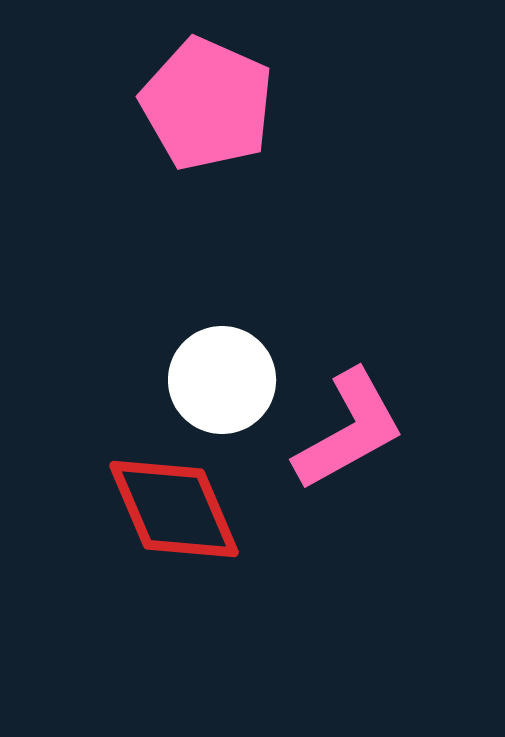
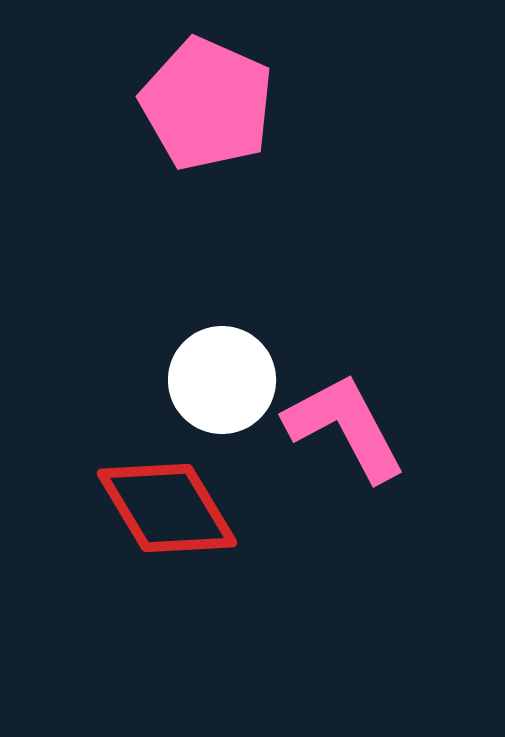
pink L-shape: moved 4 px left, 3 px up; rotated 89 degrees counterclockwise
red diamond: moved 7 px left, 1 px up; rotated 8 degrees counterclockwise
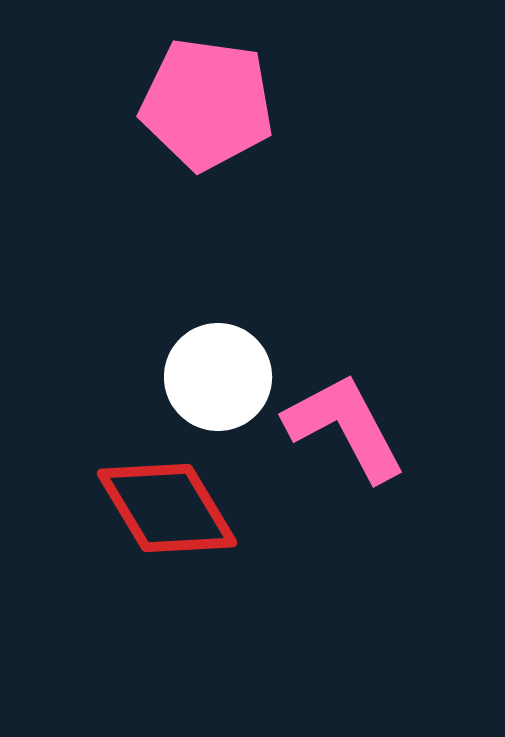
pink pentagon: rotated 16 degrees counterclockwise
white circle: moved 4 px left, 3 px up
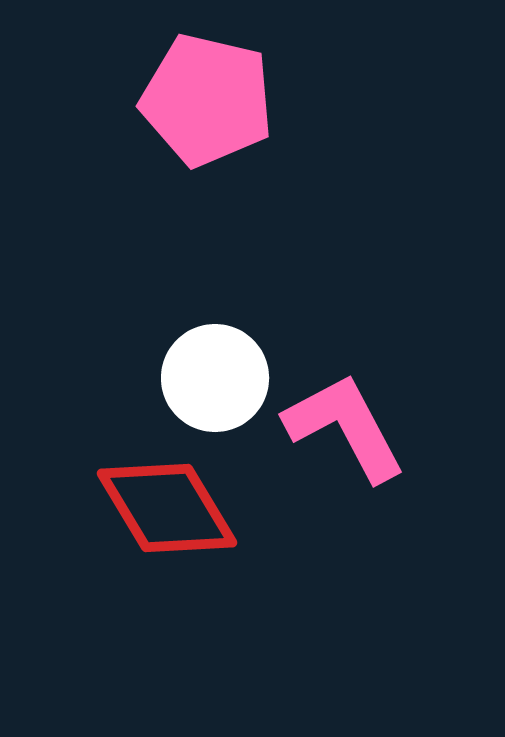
pink pentagon: moved 4 px up; rotated 5 degrees clockwise
white circle: moved 3 px left, 1 px down
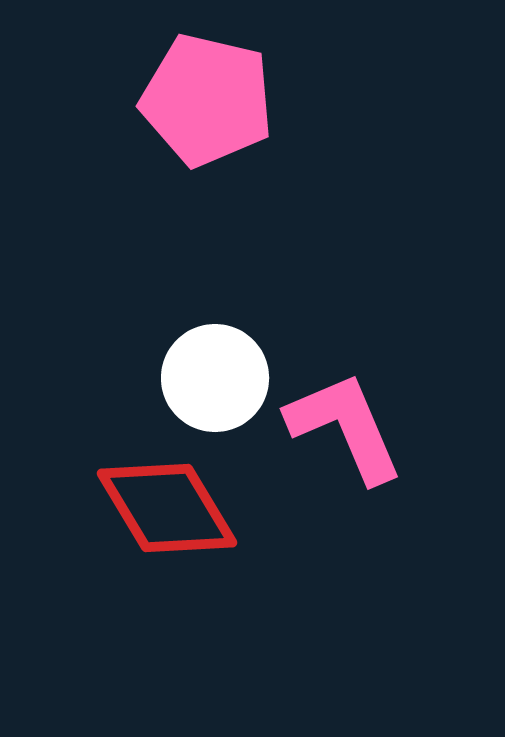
pink L-shape: rotated 5 degrees clockwise
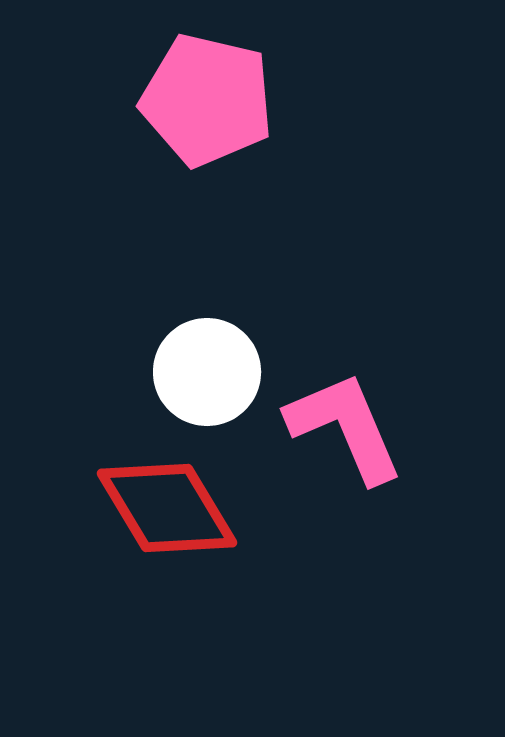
white circle: moved 8 px left, 6 px up
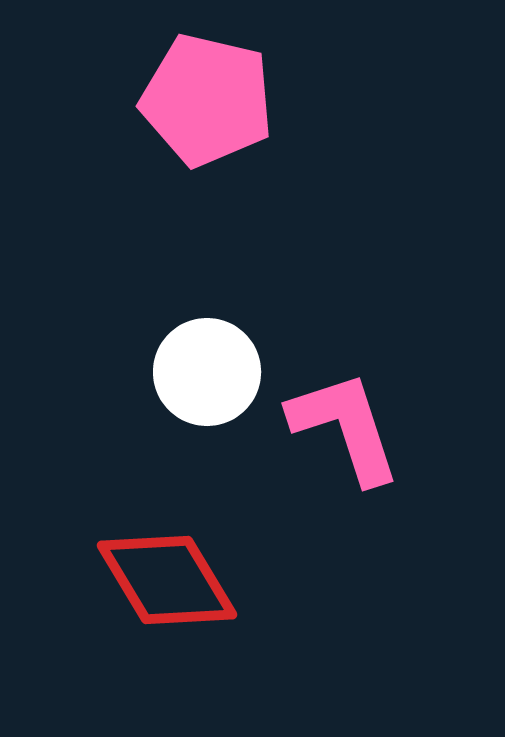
pink L-shape: rotated 5 degrees clockwise
red diamond: moved 72 px down
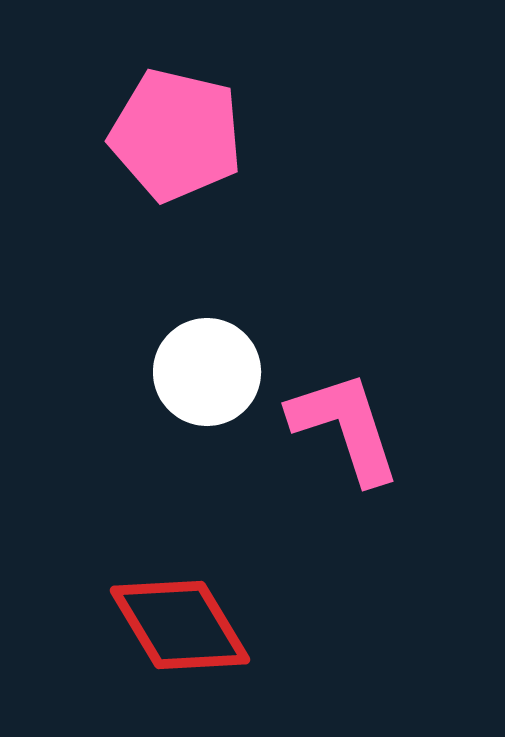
pink pentagon: moved 31 px left, 35 px down
red diamond: moved 13 px right, 45 px down
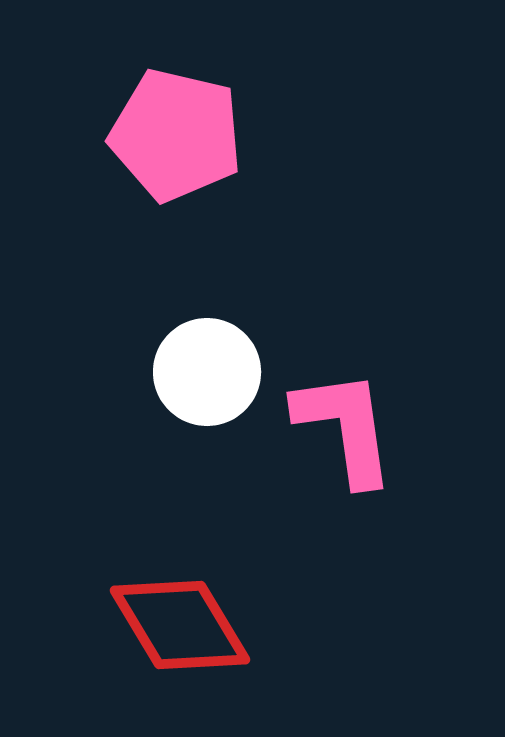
pink L-shape: rotated 10 degrees clockwise
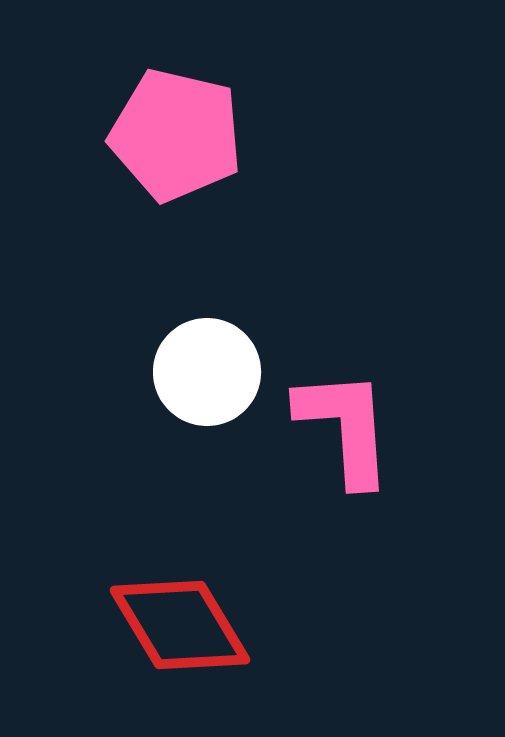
pink L-shape: rotated 4 degrees clockwise
